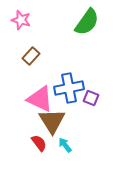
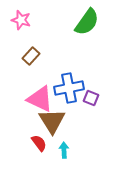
cyan arrow: moved 1 px left, 5 px down; rotated 35 degrees clockwise
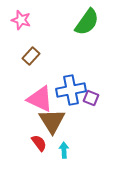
blue cross: moved 2 px right, 2 px down
